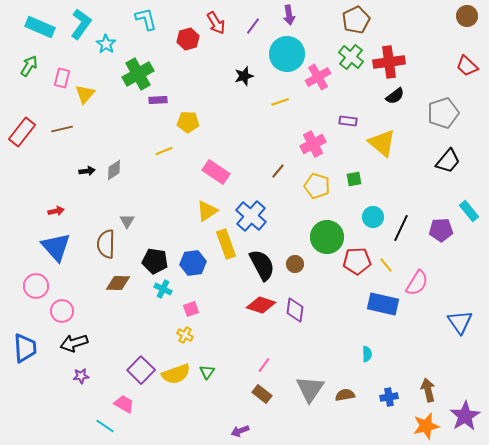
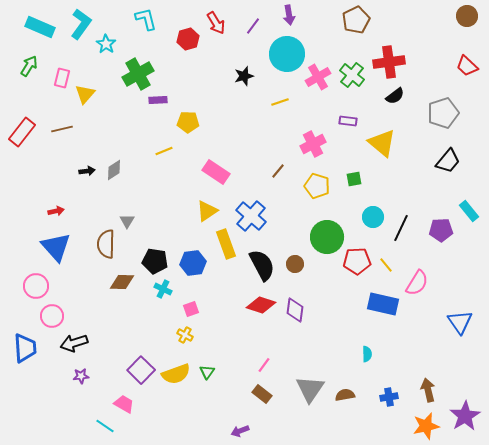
green cross at (351, 57): moved 1 px right, 18 px down
brown diamond at (118, 283): moved 4 px right, 1 px up
pink circle at (62, 311): moved 10 px left, 5 px down
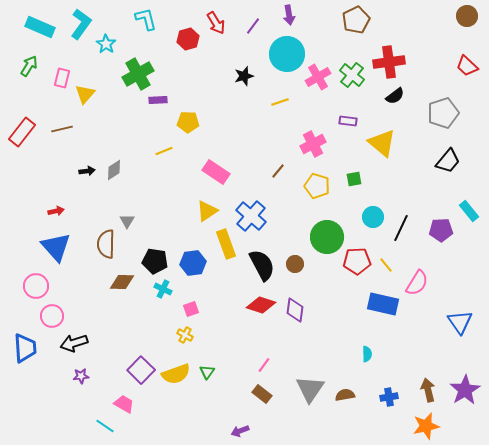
purple star at (465, 416): moved 26 px up
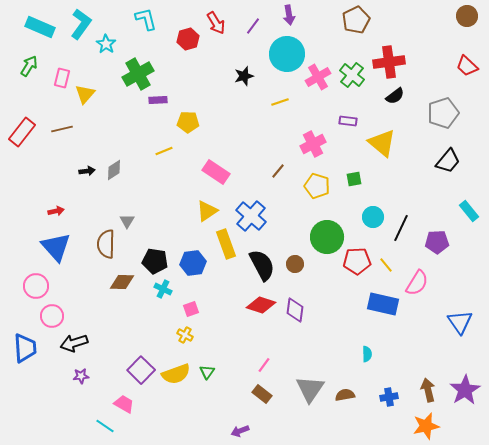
purple pentagon at (441, 230): moved 4 px left, 12 px down
